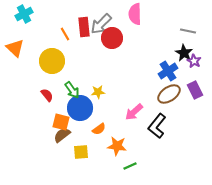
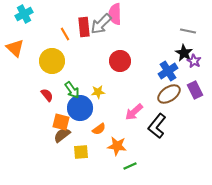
pink semicircle: moved 20 px left
red circle: moved 8 px right, 23 px down
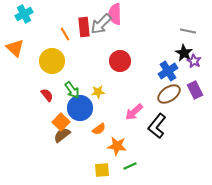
orange square: rotated 30 degrees clockwise
yellow square: moved 21 px right, 18 px down
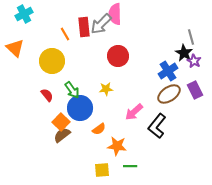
gray line: moved 3 px right, 6 px down; rotated 63 degrees clockwise
red circle: moved 2 px left, 5 px up
yellow star: moved 8 px right, 3 px up
green line: rotated 24 degrees clockwise
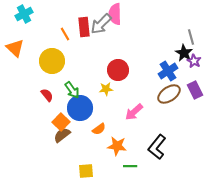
red circle: moved 14 px down
black L-shape: moved 21 px down
yellow square: moved 16 px left, 1 px down
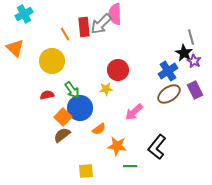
red semicircle: rotated 64 degrees counterclockwise
orange square: moved 2 px right, 5 px up
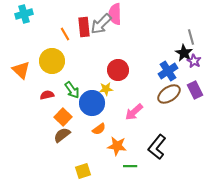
cyan cross: rotated 12 degrees clockwise
orange triangle: moved 6 px right, 22 px down
blue circle: moved 12 px right, 5 px up
yellow square: moved 3 px left; rotated 14 degrees counterclockwise
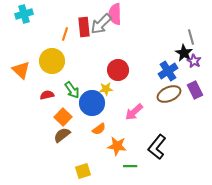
orange line: rotated 48 degrees clockwise
brown ellipse: rotated 10 degrees clockwise
